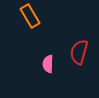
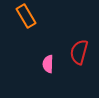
orange rectangle: moved 4 px left
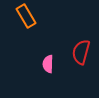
red semicircle: moved 2 px right
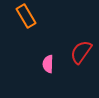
red semicircle: rotated 20 degrees clockwise
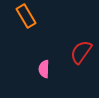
pink semicircle: moved 4 px left, 5 px down
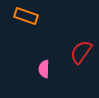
orange rectangle: rotated 40 degrees counterclockwise
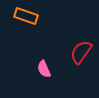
pink semicircle: rotated 24 degrees counterclockwise
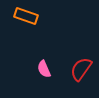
red semicircle: moved 17 px down
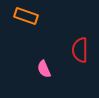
red semicircle: moved 1 px left, 19 px up; rotated 35 degrees counterclockwise
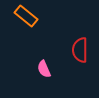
orange rectangle: rotated 20 degrees clockwise
